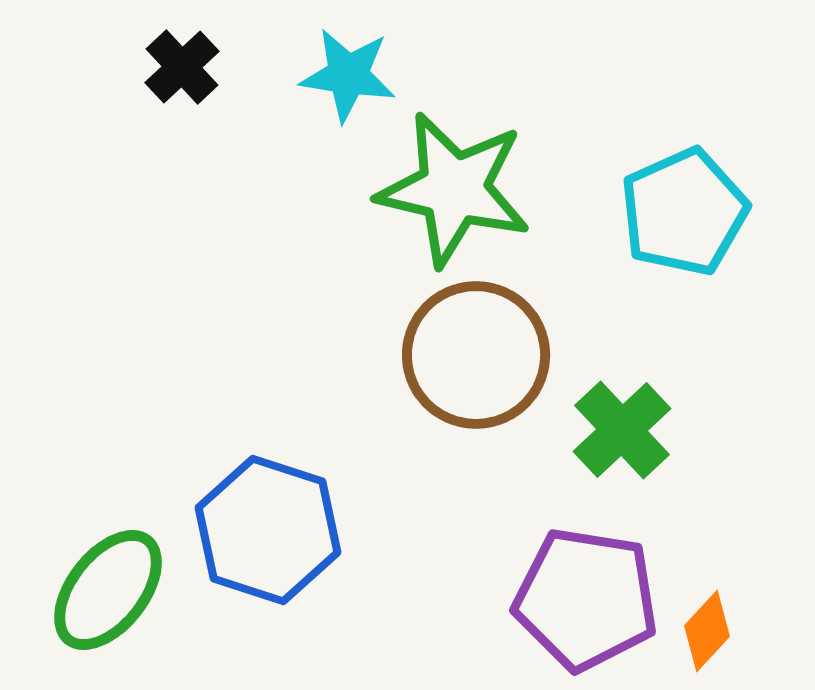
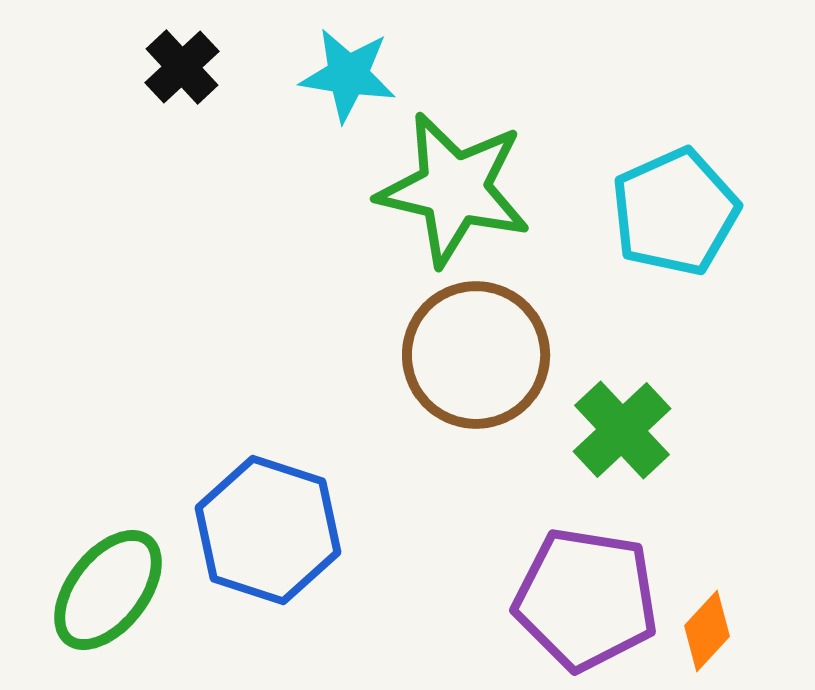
cyan pentagon: moved 9 px left
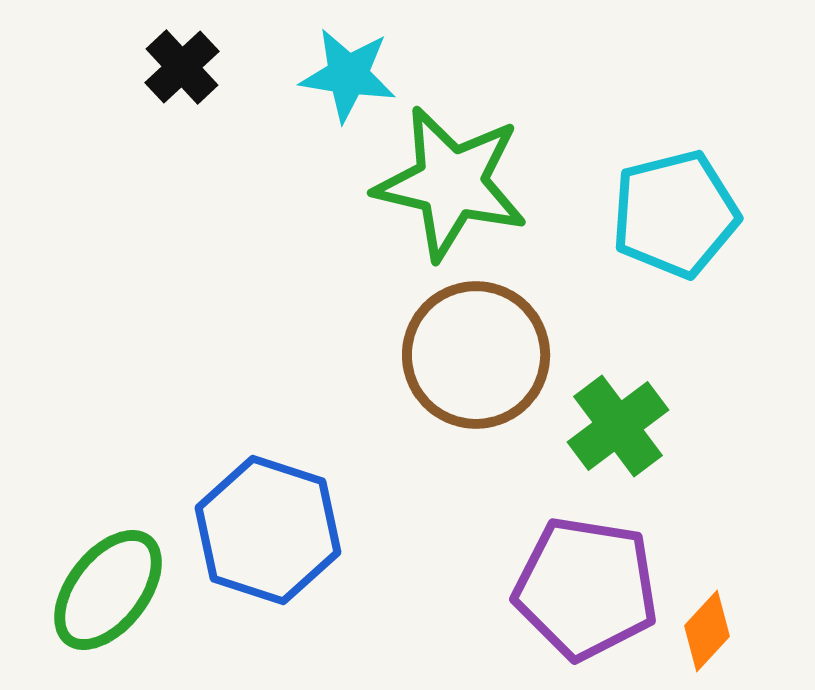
green star: moved 3 px left, 6 px up
cyan pentagon: moved 2 px down; rotated 10 degrees clockwise
green cross: moved 4 px left, 4 px up; rotated 6 degrees clockwise
purple pentagon: moved 11 px up
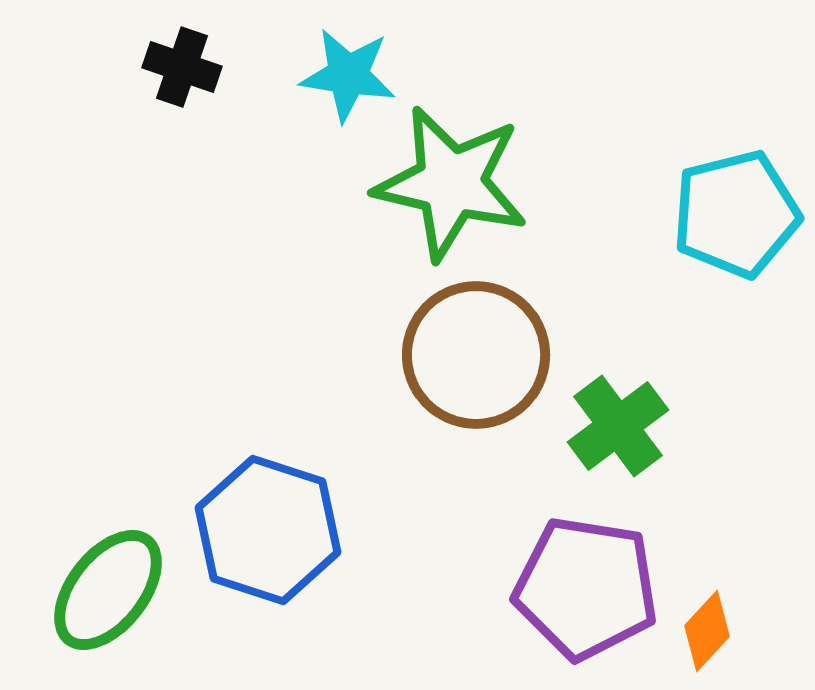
black cross: rotated 28 degrees counterclockwise
cyan pentagon: moved 61 px right
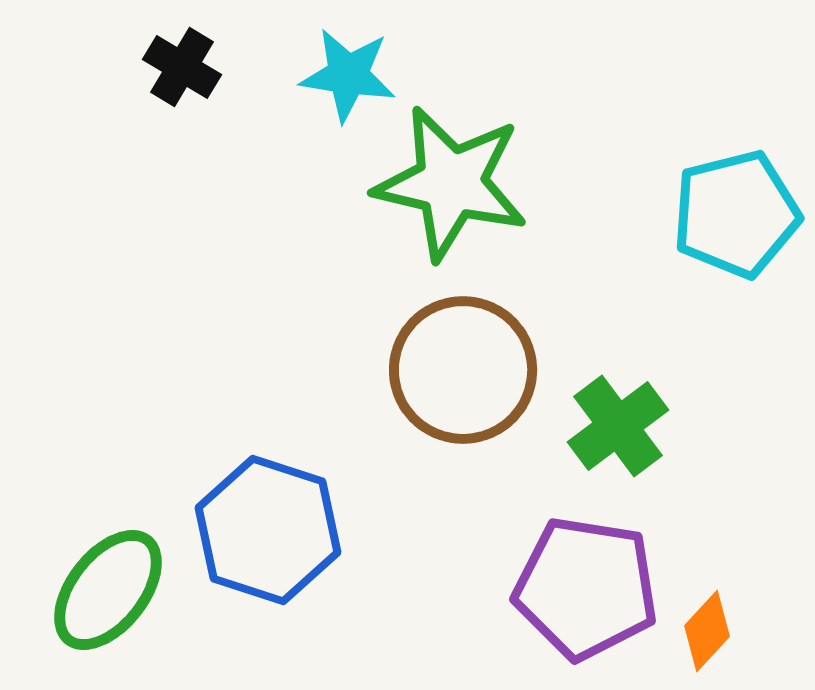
black cross: rotated 12 degrees clockwise
brown circle: moved 13 px left, 15 px down
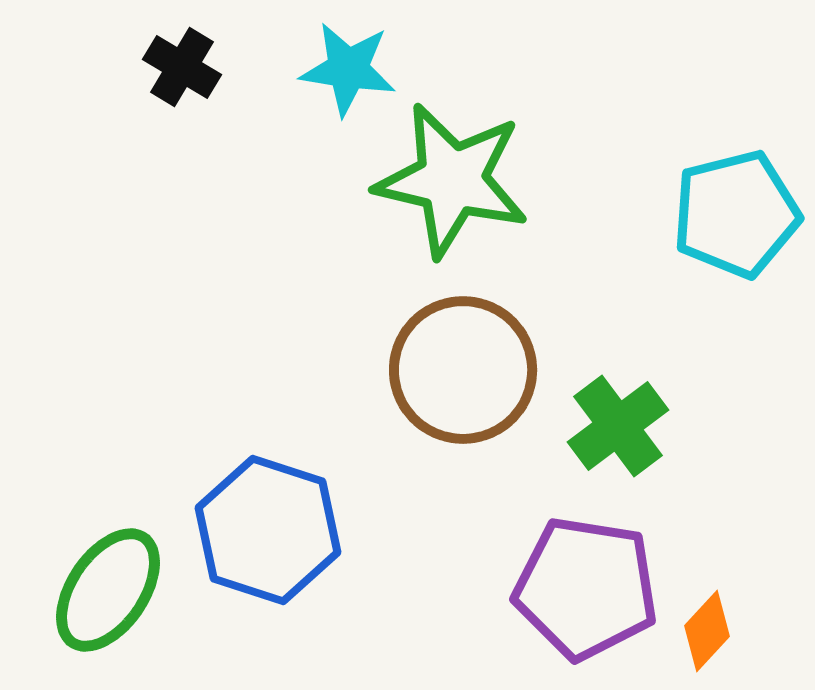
cyan star: moved 6 px up
green star: moved 1 px right, 3 px up
green ellipse: rotated 4 degrees counterclockwise
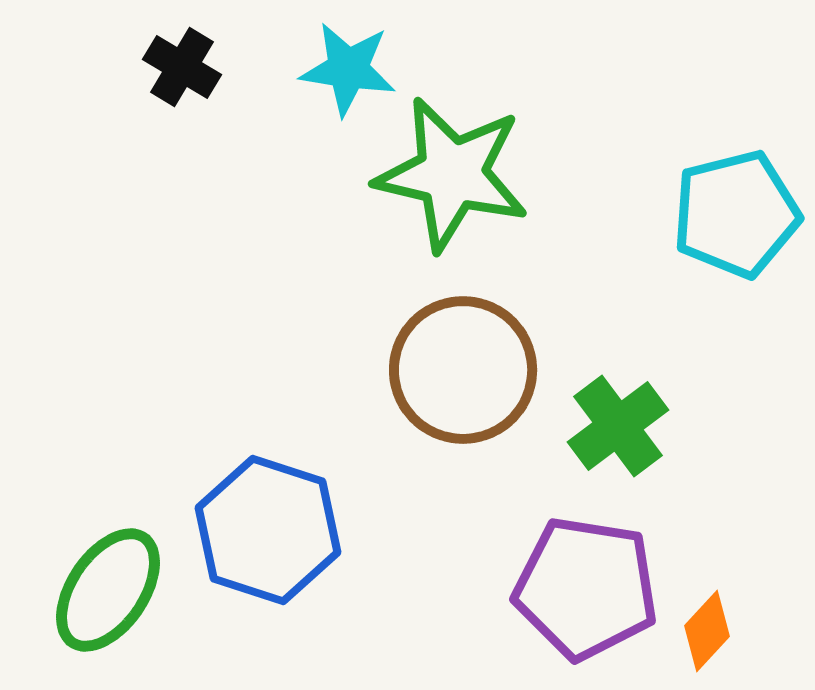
green star: moved 6 px up
